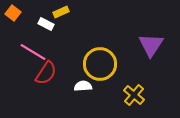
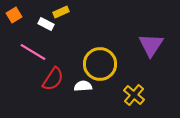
orange square: moved 1 px right, 2 px down; rotated 21 degrees clockwise
red semicircle: moved 7 px right, 6 px down
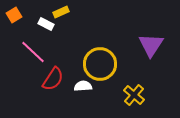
pink line: rotated 12 degrees clockwise
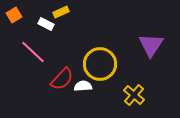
red semicircle: moved 9 px right; rotated 10 degrees clockwise
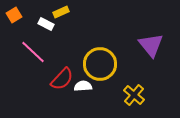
purple triangle: rotated 12 degrees counterclockwise
